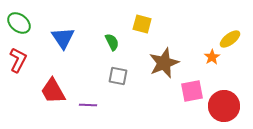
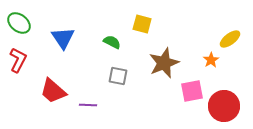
green semicircle: rotated 36 degrees counterclockwise
orange star: moved 1 px left, 3 px down
red trapezoid: rotated 20 degrees counterclockwise
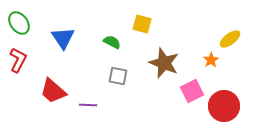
green ellipse: rotated 15 degrees clockwise
brown star: rotated 28 degrees counterclockwise
pink square: rotated 15 degrees counterclockwise
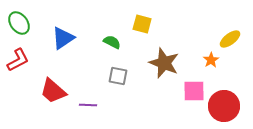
blue triangle: rotated 30 degrees clockwise
red L-shape: rotated 35 degrees clockwise
pink square: moved 2 px right; rotated 25 degrees clockwise
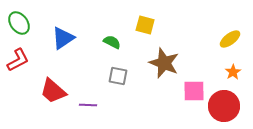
yellow square: moved 3 px right, 1 px down
orange star: moved 22 px right, 12 px down
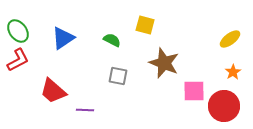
green ellipse: moved 1 px left, 8 px down
green semicircle: moved 2 px up
purple line: moved 3 px left, 5 px down
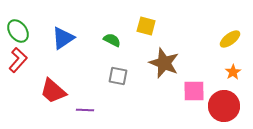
yellow square: moved 1 px right, 1 px down
red L-shape: rotated 20 degrees counterclockwise
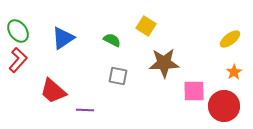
yellow square: rotated 18 degrees clockwise
brown star: rotated 24 degrees counterclockwise
orange star: moved 1 px right
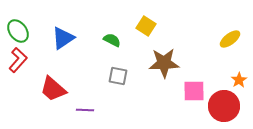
orange star: moved 5 px right, 8 px down
red trapezoid: moved 2 px up
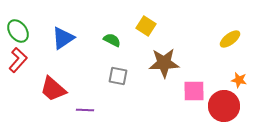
orange star: rotated 28 degrees counterclockwise
